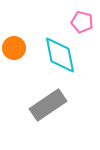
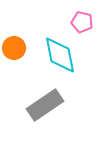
gray rectangle: moved 3 px left
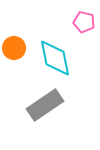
pink pentagon: moved 2 px right
cyan diamond: moved 5 px left, 3 px down
